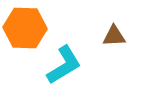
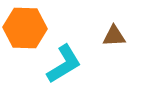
cyan L-shape: moved 1 px up
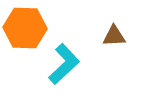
cyan L-shape: rotated 12 degrees counterclockwise
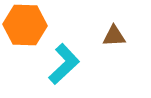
orange hexagon: moved 3 px up
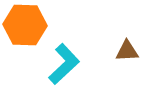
brown triangle: moved 13 px right, 15 px down
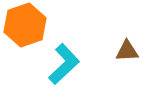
orange hexagon: rotated 21 degrees counterclockwise
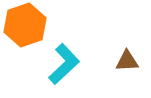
brown triangle: moved 10 px down
